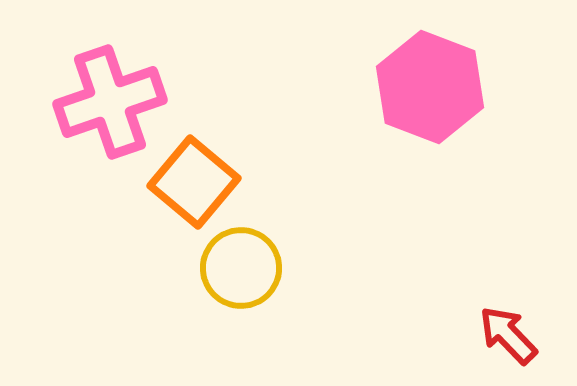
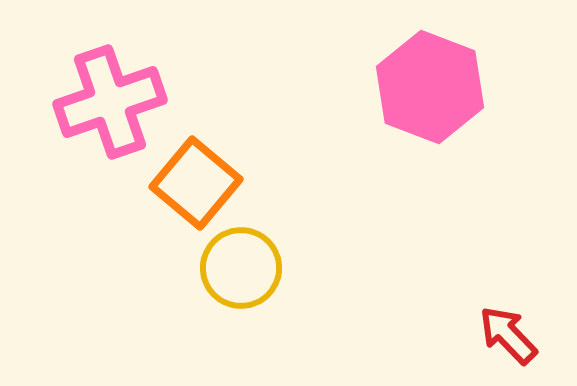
orange square: moved 2 px right, 1 px down
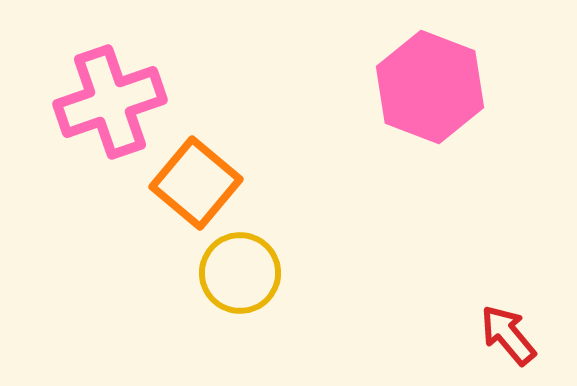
yellow circle: moved 1 px left, 5 px down
red arrow: rotated 4 degrees clockwise
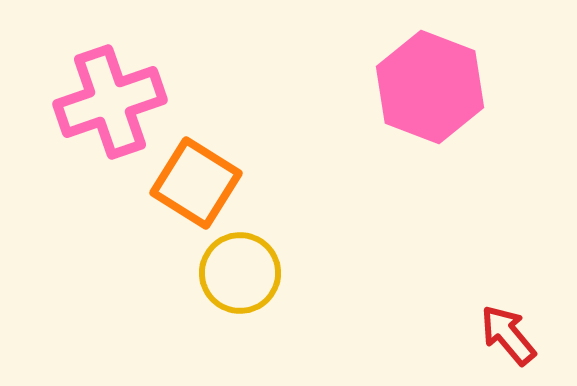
orange square: rotated 8 degrees counterclockwise
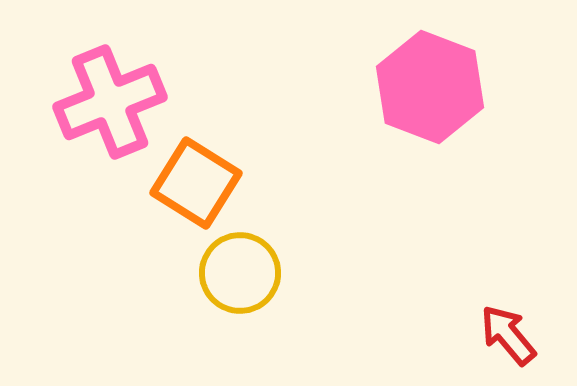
pink cross: rotated 3 degrees counterclockwise
